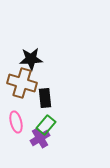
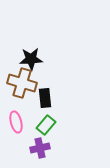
purple cross: moved 10 px down; rotated 18 degrees clockwise
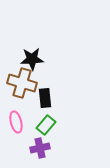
black star: moved 1 px right
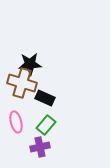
black star: moved 2 px left, 5 px down
black rectangle: rotated 60 degrees counterclockwise
purple cross: moved 1 px up
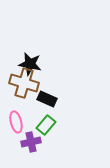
black star: rotated 15 degrees clockwise
brown cross: moved 2 px right
black rectangle: moved 2 px right, 1 px down
purple cross: moved 9 px left, 5 px up
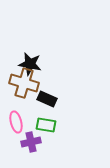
green rectangle: rotated 60 degrees clockwise
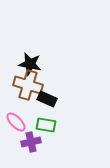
brown cross: moved 4 px right, 2 px down
pink ellipse: rotated 30 degrees counterclockwise
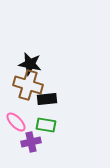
black rectangle: rotated 30 degrees counterclockwise
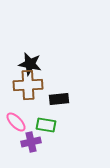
brown cross: rotated 20 degrees counterclockwise
black rectangle: moved 12 px right
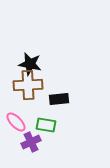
purple cross: rotated 12 degrees counterclockwise
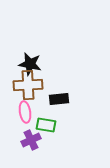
pink ellipse: moved 9 px right, 10 px up; rotated 35 degrees clockwise
purple cross: moved 2 px up
